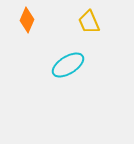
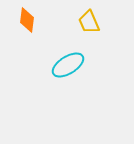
orange diamond: rotated 15 degrees counterclockwise
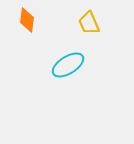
yellow trapezoid: moved 1 px down
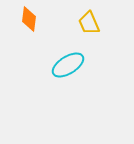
orange diamond: moved 2 px right, 1 px up
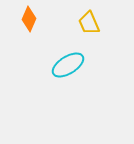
orange diamond: rotated 15 degrees clockwise
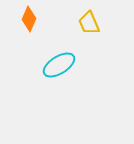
cyan ellipse: moved 9 px left
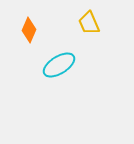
orange diamond: moved 11 px down
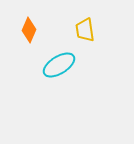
yellow trapezoid: moved 4 px left, 7 px down; rotated 15 degrees clockwise
